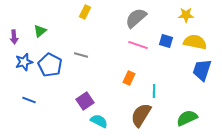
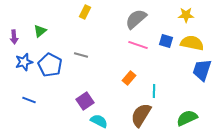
gray semicircle: moved 1 px down
yellow semicircle: moved 3 px left, 1 px down
orange rectangle: rotated 16 degrees clockwise
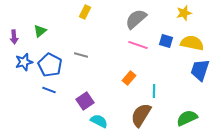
yellow star: moved 2 px left, 2 px up; rotated 14 degrees counterclockwise
blue trapezoid: moved 2 px left
blue line: moved 20 px right, 10 px up
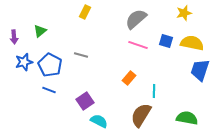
green semicircle: rotated 35 degrees clockwise
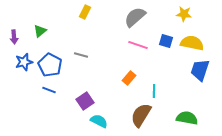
yellow star: moved 1 px down; rotated 21 degrees clockwise
gray semicircle: moved 1 px left, 2 px up
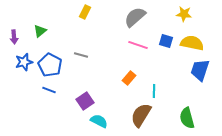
green semicircle: rotated 115 degrees counterclockwise
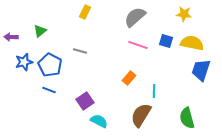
purple arrow: moved 3 px left; rotated 96 degrees clockwise
gray line: moved 1 px left, 4 px up
blue trapezoid: moved 1 px right
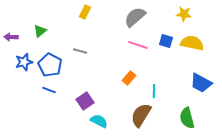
blue trapezoid: moved 13 px down; rotated 80 degrees counterclockwise
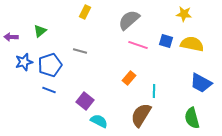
gray semicircle: moved 6 px left, 3 px down
yellow semicircle: moved 1 px down
blue pentagon: rotated 25 degrees clockwise
purple square: rotated 18 degrees counterclockwise
green semicircle: moved 5 px right
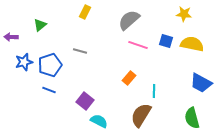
green triangle: moved 6 px up
